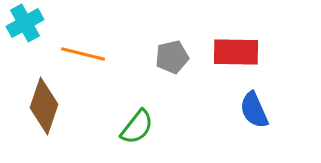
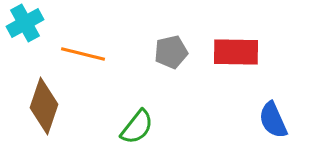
gray pentagon: moved 1 px left, 5 px up
blue semicircle: moved 19 px right, 10 px down
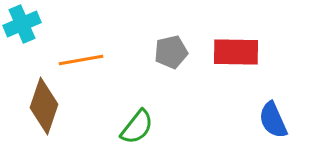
cyan cross: moved 3 px left, 1 px down; rotated 6 degrees clockwise
orange line: moved 2 px left, 6 px down; rotated 24 degrees counterclockwise
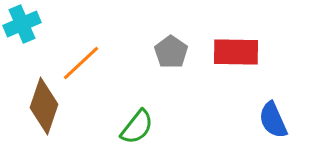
gray pentagon: rotated 24 degrees counterclockwise
orange line: moved 3 px down; rotated 33 degrees counterclockwise
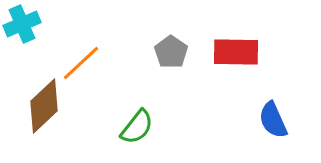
brown diamond: rotated 28 degrees clockwise
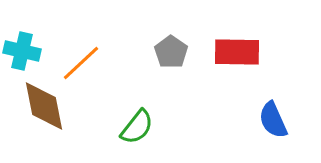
cyan cross: moved 27 px down; rotated 36 degrees clockwise
red rectangle: moved 1 px right
brown diamond: rotated 58 degrees counterclockwise
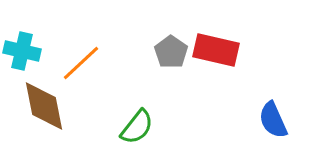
red rectangle: moved 21 px left, 2 px up; rotated 12 degrees clockwise
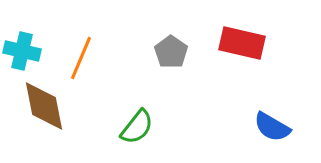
red rectangle: moved 26 px right, 7 px up
orange line: moved 5 px up; rotated 24 degrees counterclockwise
blue semicircle: moved 1 px left, 7 px down; rotated 36 degrees counterclockwise
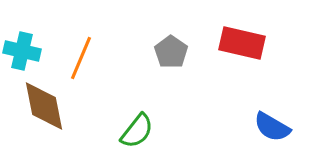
green semicircle: moved 4 px down
